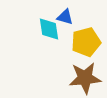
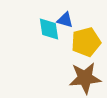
blue triangle: moved 3 px down
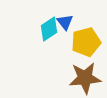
blue triangle: moved 2 px down; rotated 36 degrees clockwise
cyan diamond: rotated 65 degrees clockwise
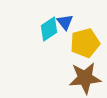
yellow pentagon: moved 1 px left, 1 px down
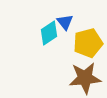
cyan diamond: moved 4 px down
yellow pentagon: moved 3 px right
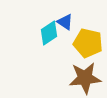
blue triangle: rotated 18 degrees counterclockwise
yellow pentagon: rotated 28 degrees clockwise
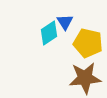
blue triangle: rotated 24 degrees clockwise
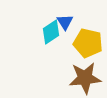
cyan diamond: moved 2 px right, 1 px up
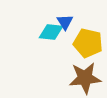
cyan diamond: rotated 40 degrees clockwise
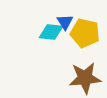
yellow pentagon: moved 3 px left, 10 px up
